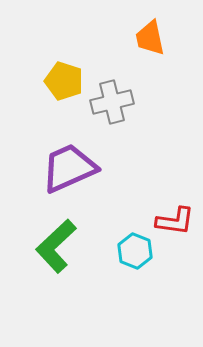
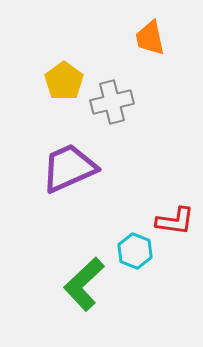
yellow pentagon: rotated 18 degrees clockwise
green L-shape: moved 28 px right, 38 px down
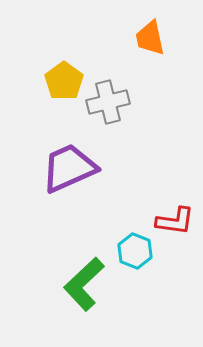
gray cross: moved 4 px left
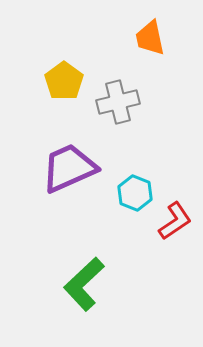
gray cross: moved 10 px right
red L-shape: rotated 42 degrees counterclockwise
cyan hexagon: moved 58 px up
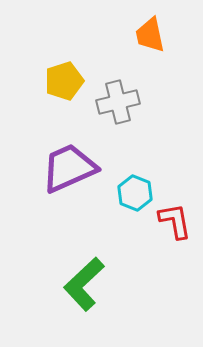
orange trapezoid: moved 3 px up
yellow pentagon: rotated 18 degrees clockwise
red L-shape: rotated 66 degrees counterclockwise
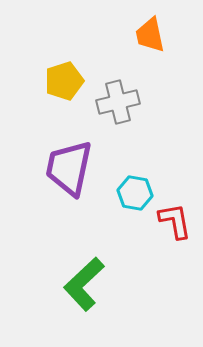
purple trapezoid: rotated 54 degrees counterclockwise
cyan hexagon: rotated 12 degrees counterclockwise
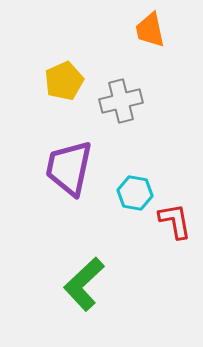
orange trapezoid: moved 5 px up
yellow pentagon: rotated 6 degrees counterclockwise
gray cross: moved 3 px right, 1 px up
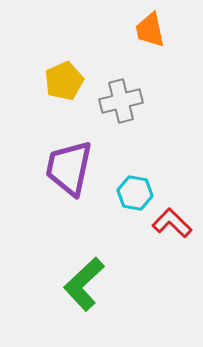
red L-shape: moved 3 px left, 2 px down; rotated 36 degrees counterclockwise
